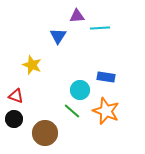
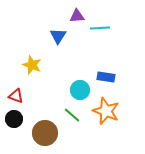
green line: moved 4 px down
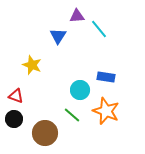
cyan line: moved 1 px left, 1 px down; rotated 54 degrees clockwise
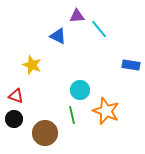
blue triangle: rotated 36 degrees counterclockwise
blue rectangle: moved 25 px right, 12 px up
green line: rotated 36 degrees clockwise
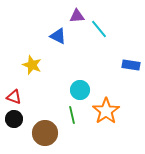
red triangle: moved 2 px left, 1 px down
orange star: rotated 16 degrees clockwise
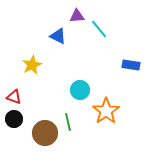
yellow star: rotated 24 degrees clockwise
green line: moved 4 px left, 7 px down
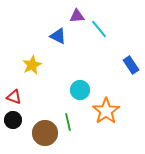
blue rectangle: rotated 48 degrees clockwise
black circle: moved 1 px left, 1 px down
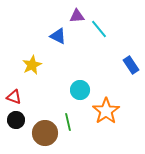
black circle: moved 3 px right
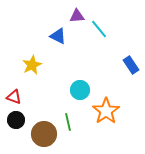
brown circle: moved 1 px left, 1 px down
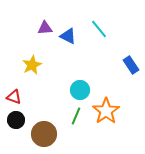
purple triangle: moved 32 px left, 12 px down
blue triangle: moved 10 px right
green line: moved 8 px right, 6 px up; rotated 36 degrees clockwise
